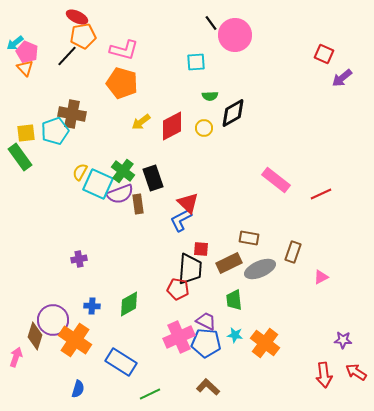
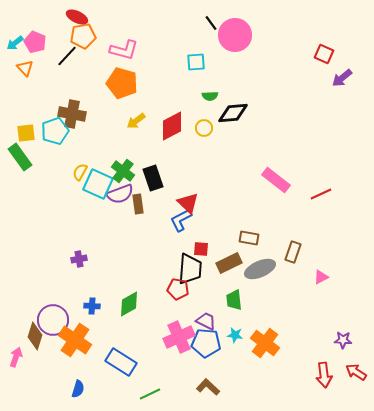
pink pentagon at (27, 52): moved 8 px right, 10 px up
black diamond at (233, 113): rotated 24 degrees clockwise
yellow arrow at (141, 122): moved 5 px left, 1 px up
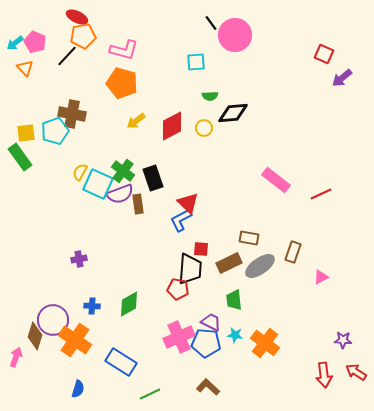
gray ellipse at (260, 269): moved 3 px up; rotated 12 degrees counterclockwise
purple trapezoid at (206, 321): moved 5 px right, 1 px down
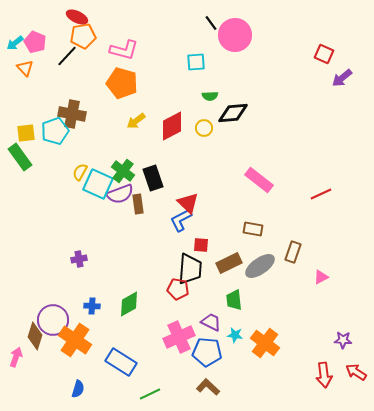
pink rectangle at (276, 180): moved 17 px left
brown rectangle at (249, 238): moved 4 px right, 9 px up
red square at (201, 249): moved 4 px up
blue pentagon at (206, 343): moved 1 px right, 9 px down
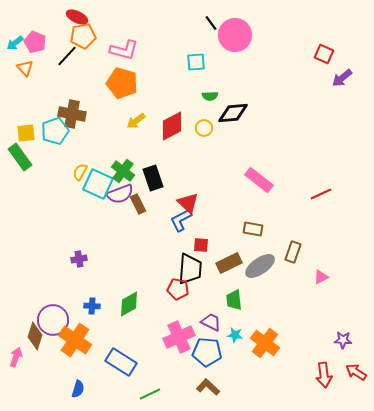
brown rectangle at (138, 204): rotated 18 degrees counterclockwise
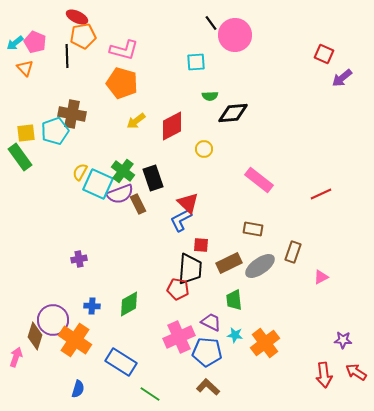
black line at (67, 56): rotated 45 degrees counterclockwise
yellow circle at (204, 128): moved 21 px down
orange cross at (265, 343): rotated 16 degrees clockwise
green line at (150, 394): rotated 60 degrees clockwise
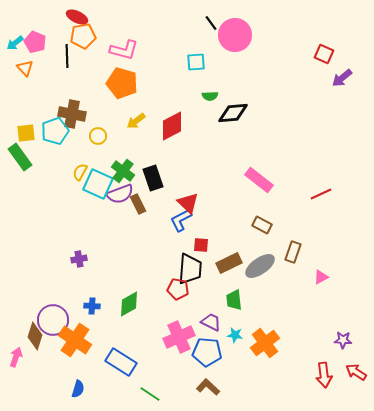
yellow circle at (204, 149): moved 106 px left, 13 px up
brown rectangle at (253, 229): moved 9 px right, 4 px up; rotated 18 degrees clockwise
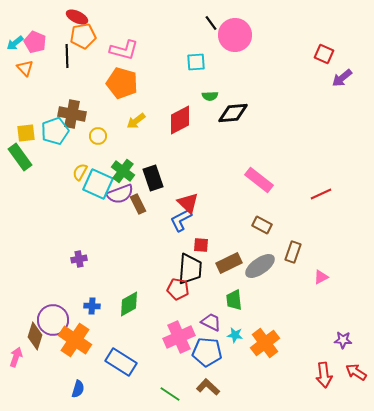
red diamond at (172, 126): moved 8 px right, 6 px up
green line at (150, 394): moved 20 px right
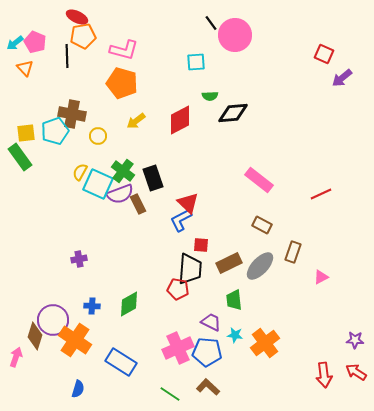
gray ellipse at (260, 266): rotated 12 degrees counterclockwise
pink cross at (179, 337): moved 1 px left, 11 px down
purple star at (343, 340): moved 12 px right
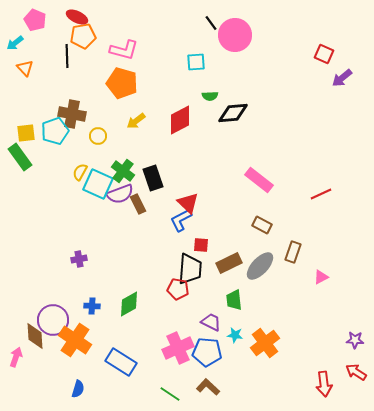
pink pentagon at (35, 42): moved 22 px up
brown diamond at (35, 336): rotated 20 degrees counterclockwise
red arrow at (324, 375): moved 9 px down
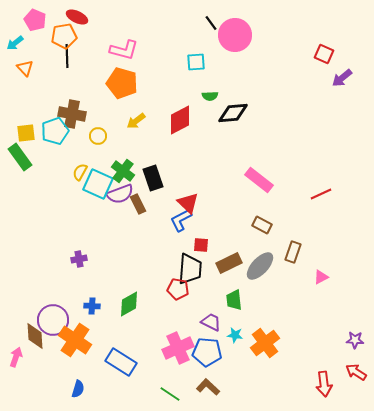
orange pentagon at (83, 36): moved 19 px left
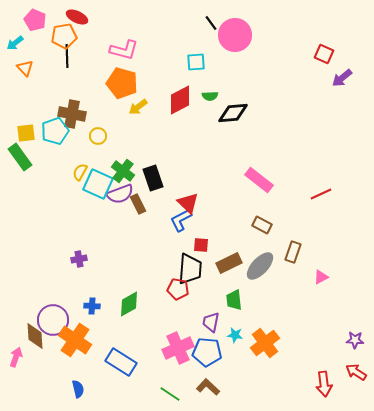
red diamond at (180, 120): moved 20 px up
yellow arrow at (136, 121): moved 2 px right, 14 px up
purple trapezoid at (211, 322): rotated 105 degrees counterclockwise
blue semicircle at (78, 389): rotated 30 degrees counterclockwise
